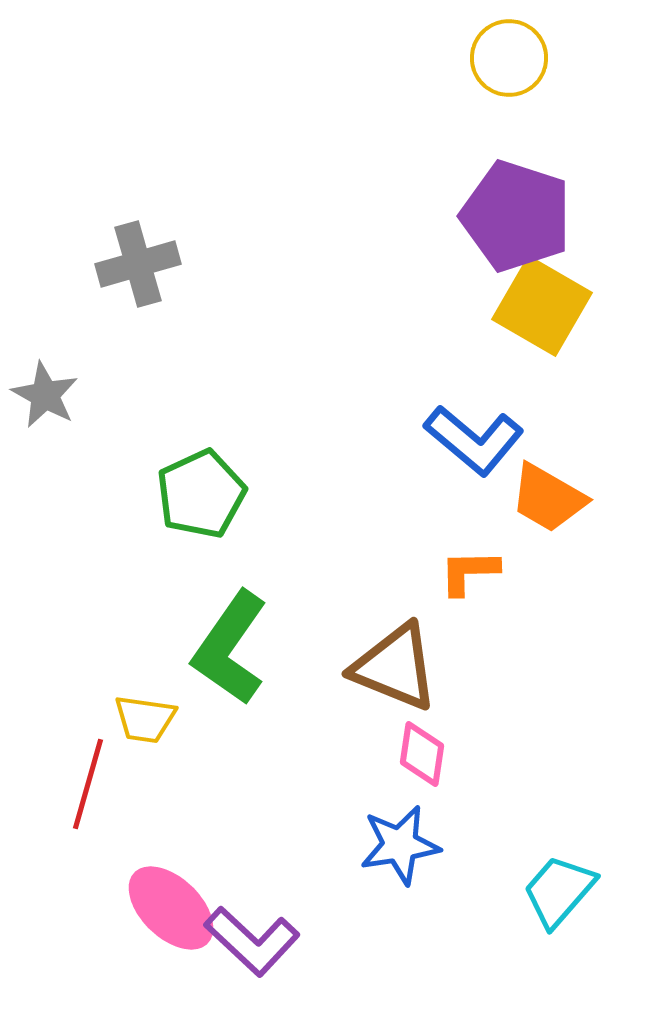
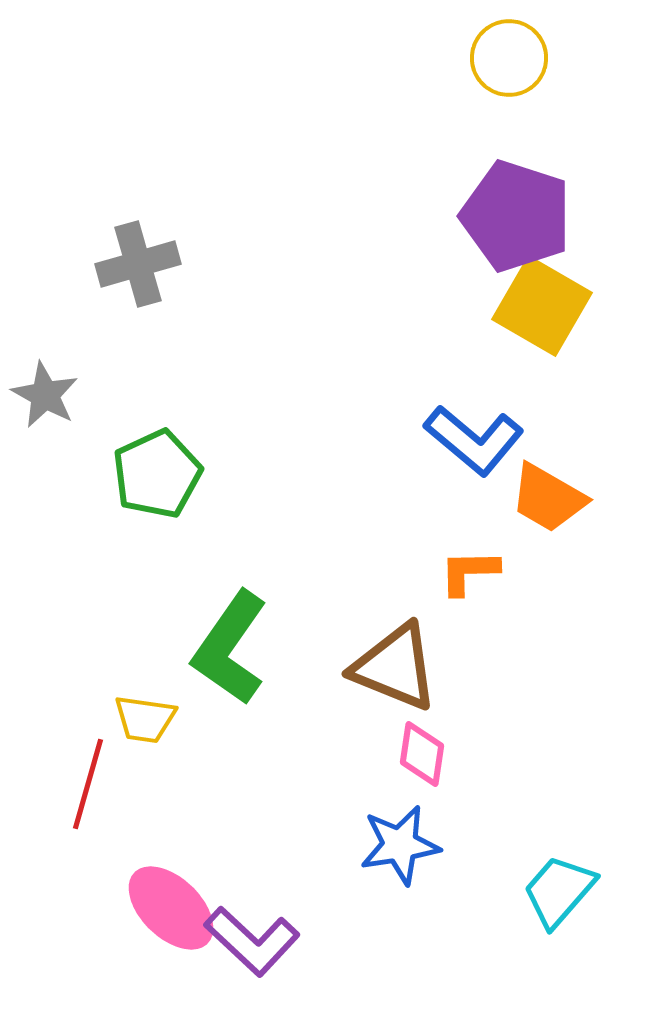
green pentagon: moved 44 px left, 20 px up
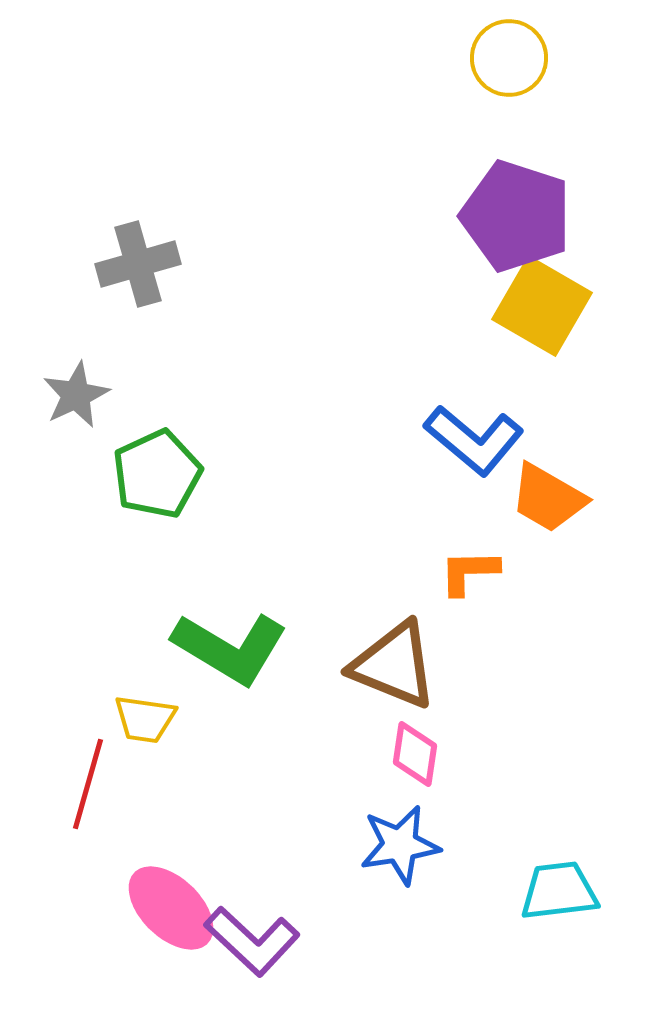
gray star: moved 31 px right; rotated 18 degrees clockwise
green L-shape: rotated 94 degrees counterclockwise
brown triangle: moved 1 px left, 2 px up
pink diamond: moved 7 px left
cyan trapezoid: rotated 42 degrees clockwise
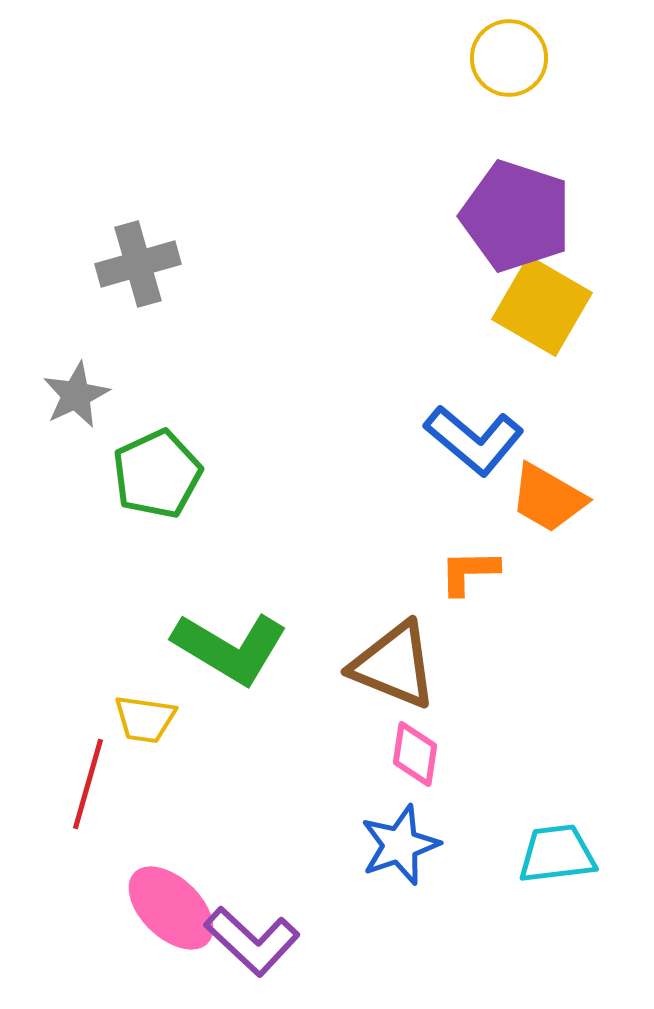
blue star: rotated 10 degrees counterclockwise
cyan trapezoid: moved 2 px left, 37 px up
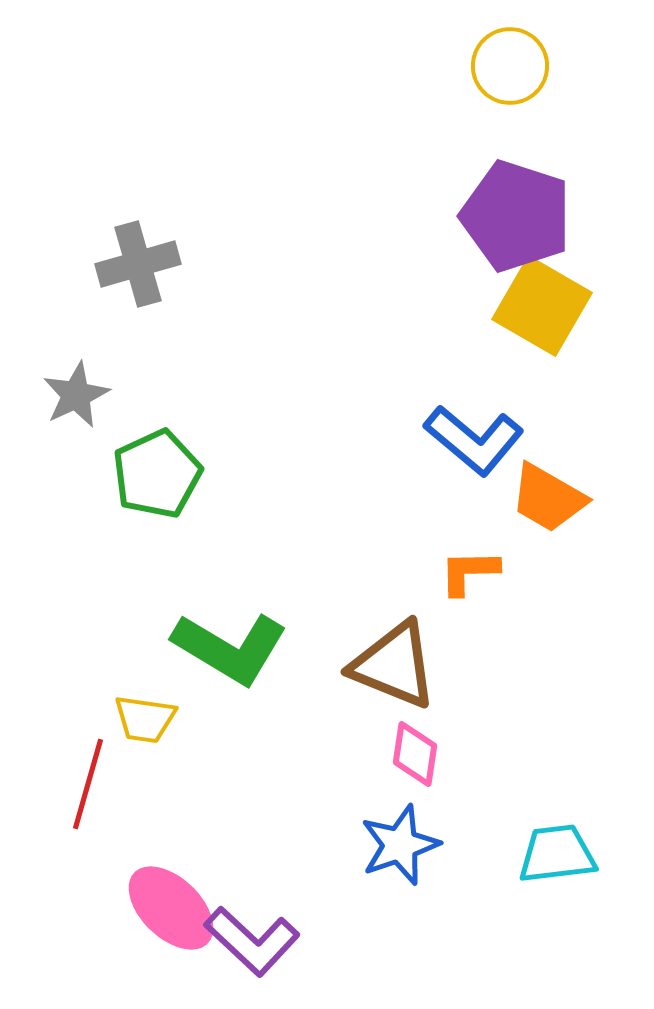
yellow circle: moved 1 px right, 8 px down
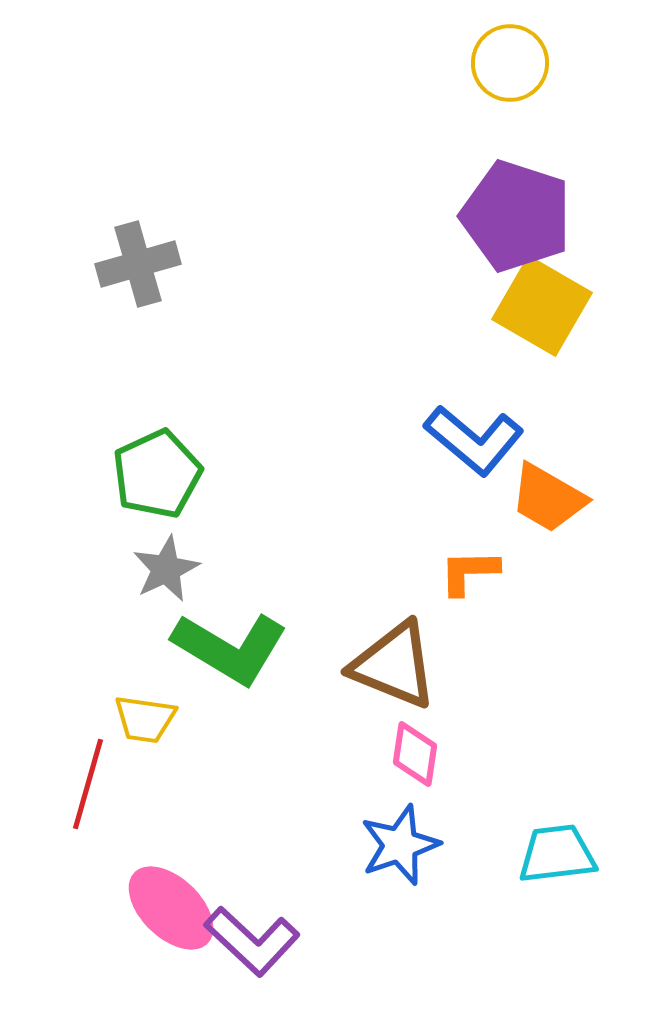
yellow circle: moved 3 px up
gray star: moved 90 px right, 174 px down
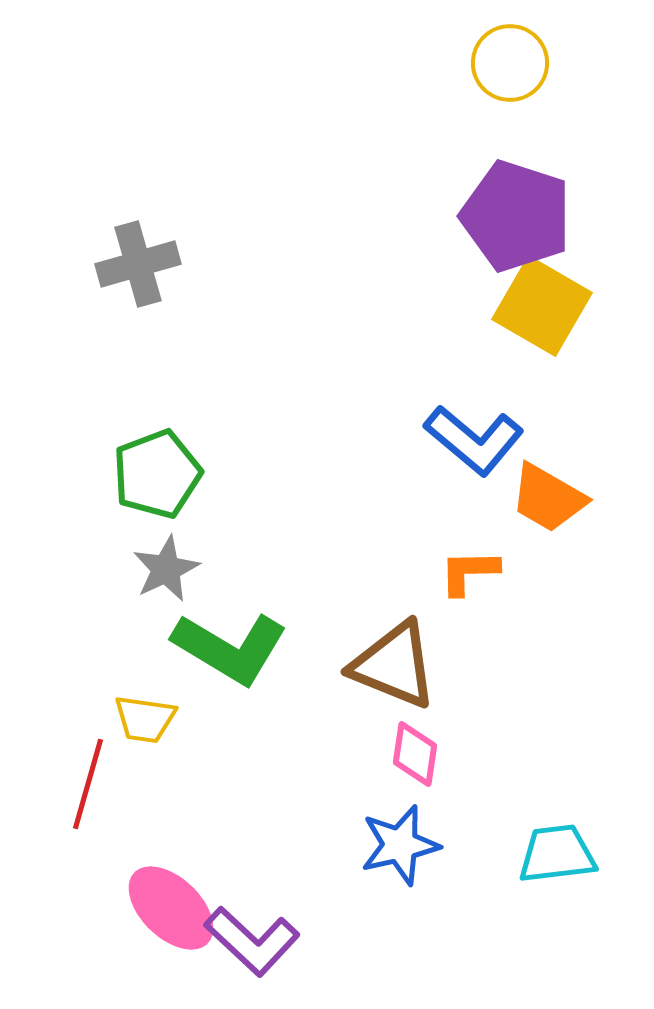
green pentagon: rotated 4 degrees clockwise
blue star: rotated 6 degrees clockwise
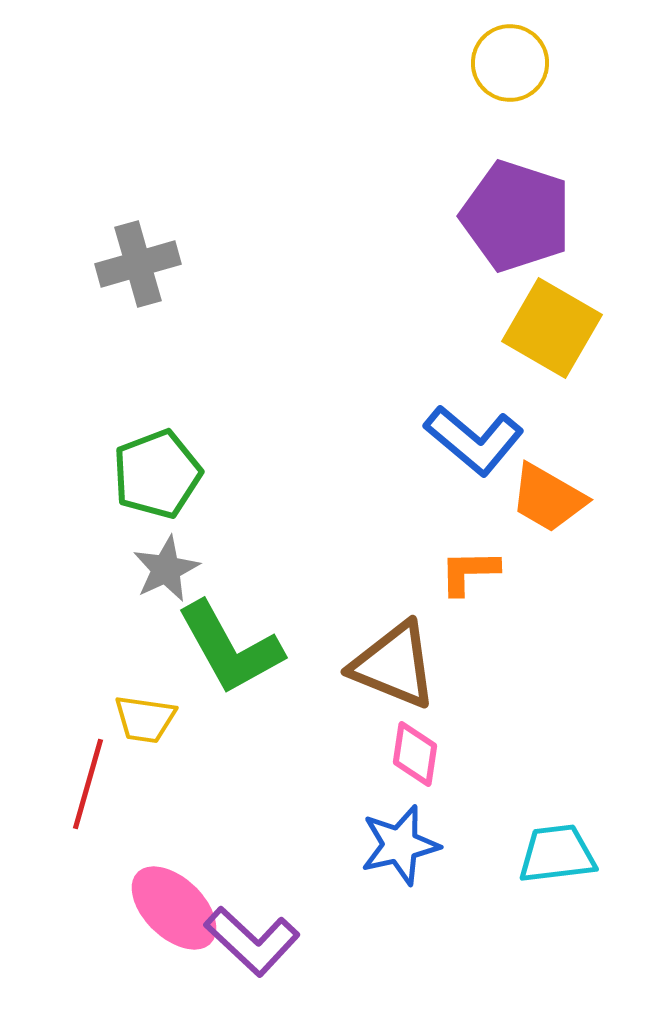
yellow square: moved 10 px right, 22 px down
green L-shape: rotated 30 degrees clockwise
pink ellipse: moved 3 px right
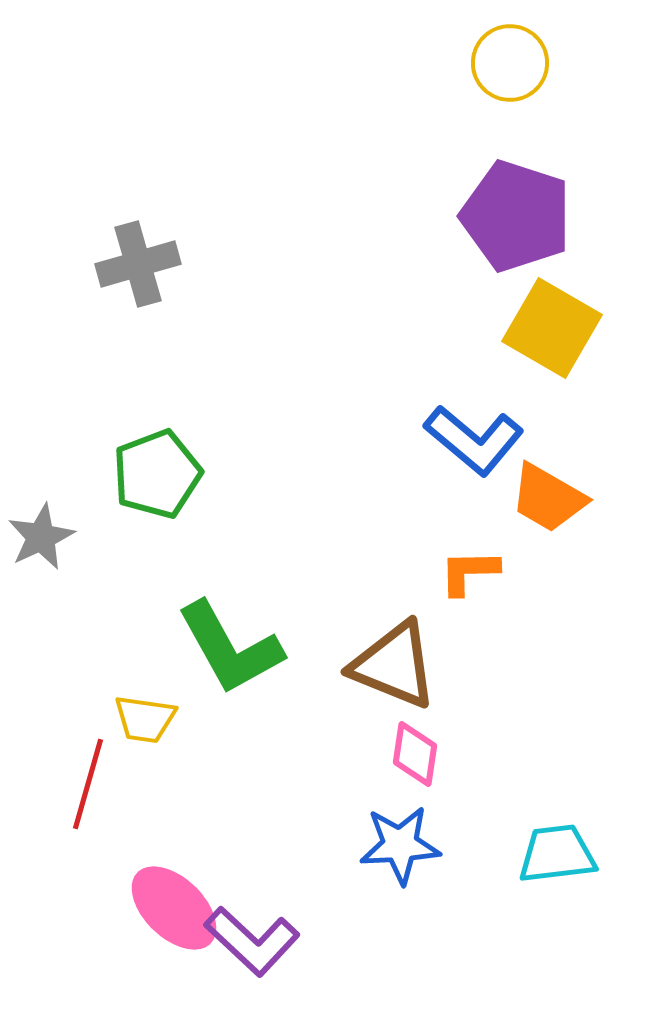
gray star: moved 125 px left, 32 px up
blue star: rotated 10 degrees clockwise
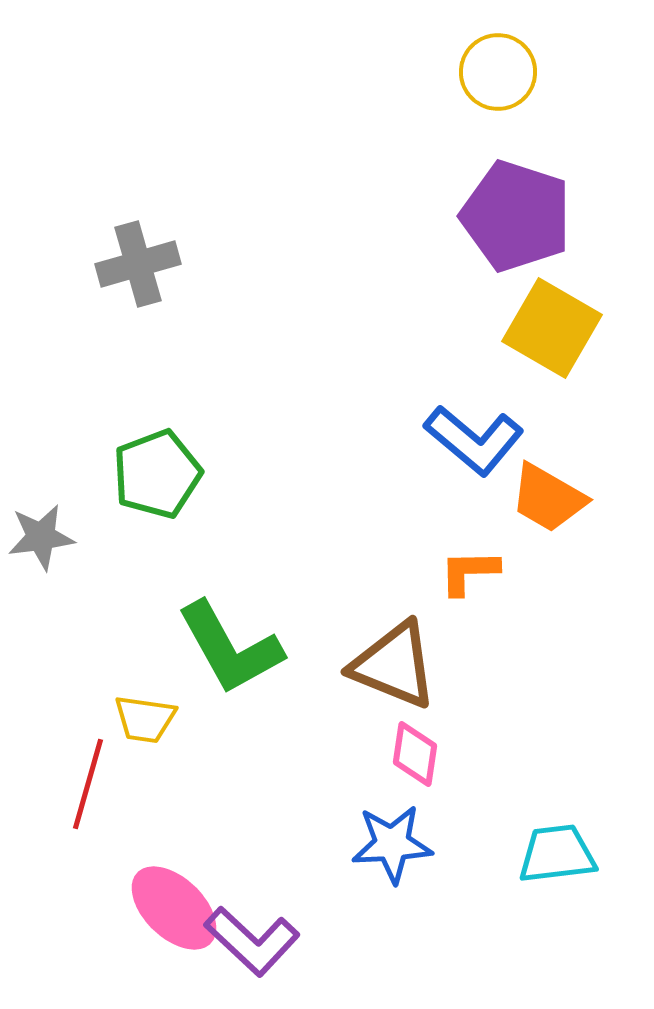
yellow circle: moved 12 px left, 9 px down
gray star: rotated 18 degrees clockwise
blue star: moved 8 px left, 1 px up
